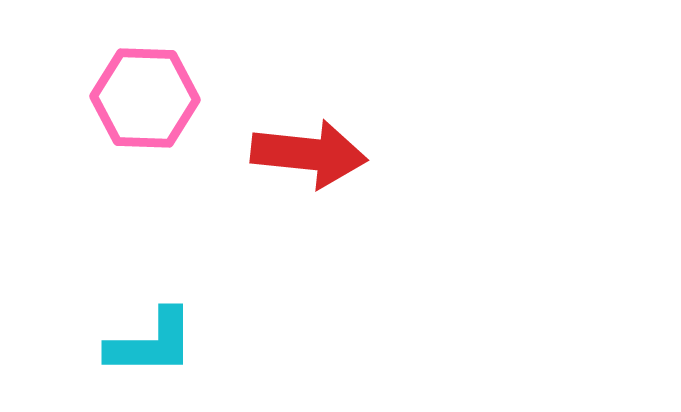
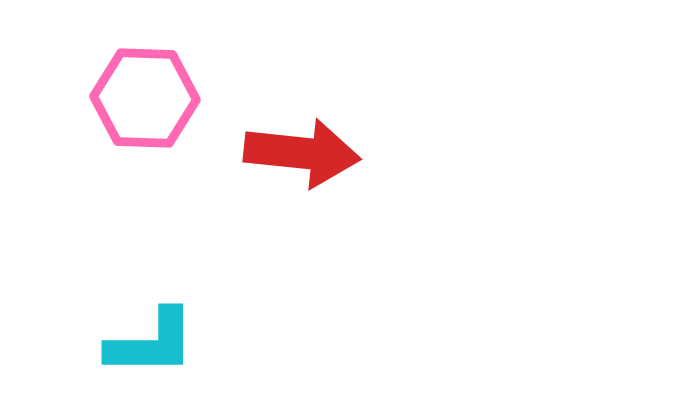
red arrow: moved 7 px left, 1 px up
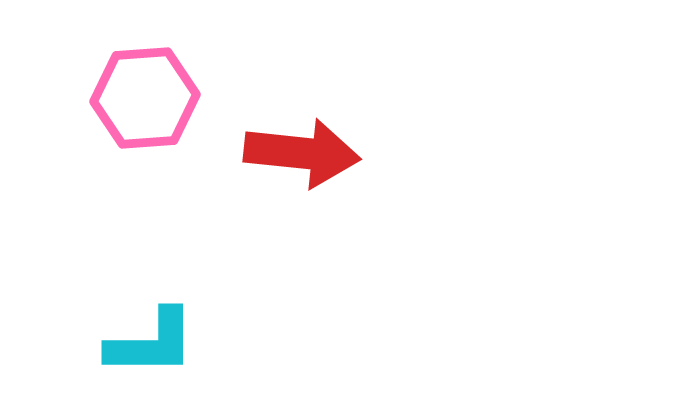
pink hexagon: rotated 6 degrees counterclockwise
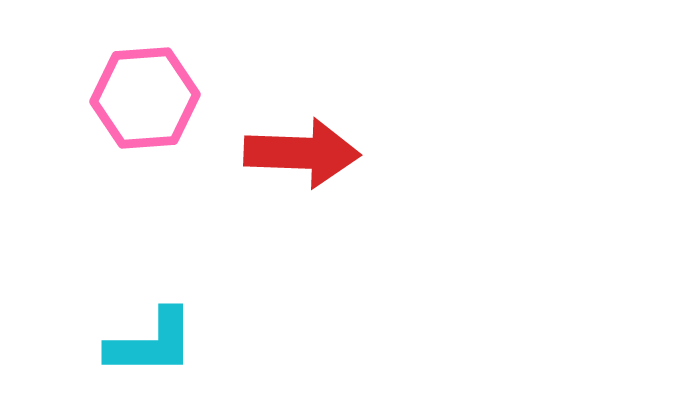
red arrow: rotated 4 degrees counterclockwise
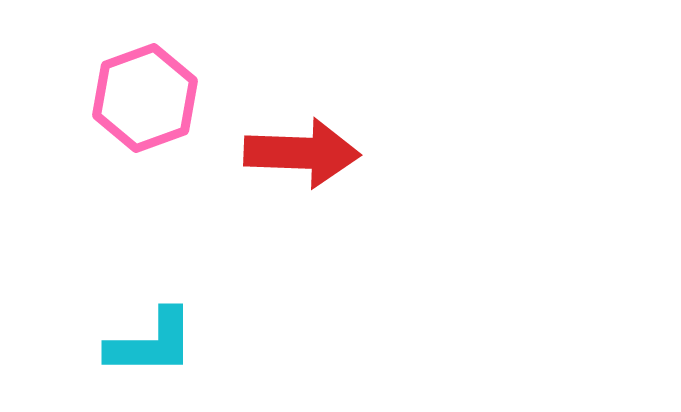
pink hexagon: rotated 16 degrees counterclockwise
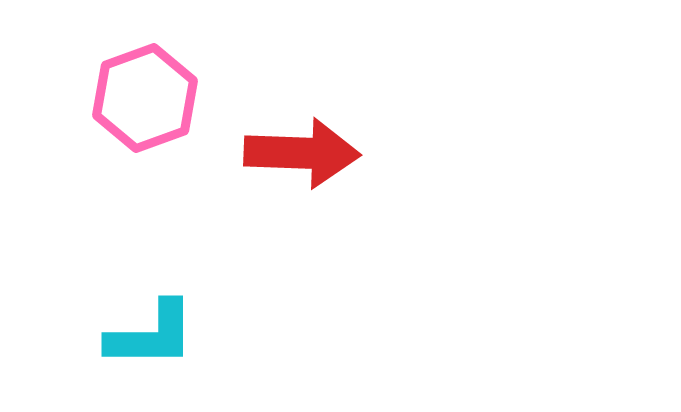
cyan L-shape: moved 8 px up
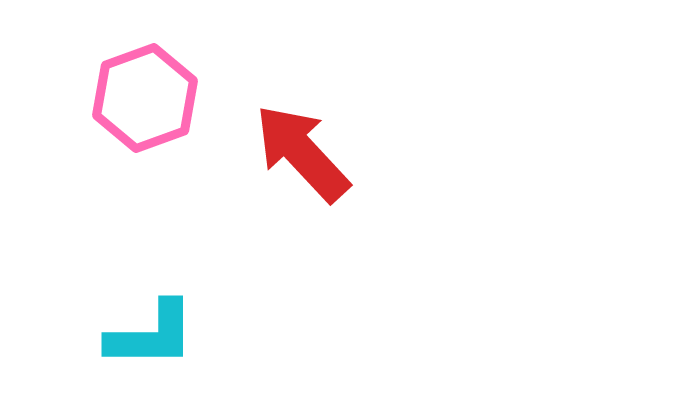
red arrow: rotated 135 degrees counterclockwise
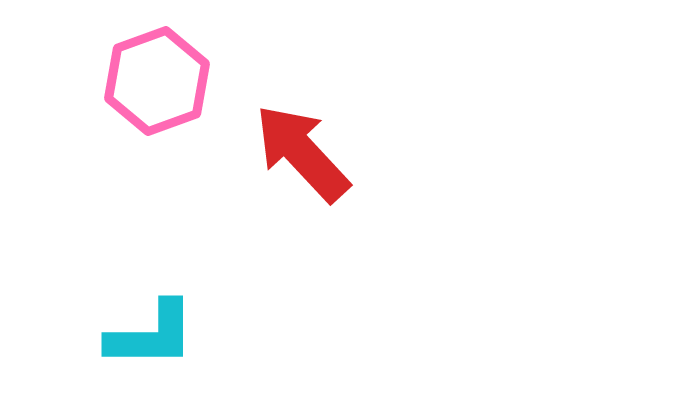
pink hexagon: moved 12 px right, 17 px up
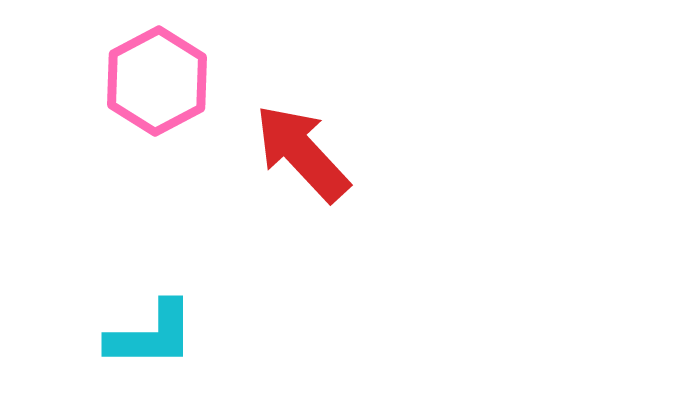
pink hexagon: rotated 8 degrees counterclockwise
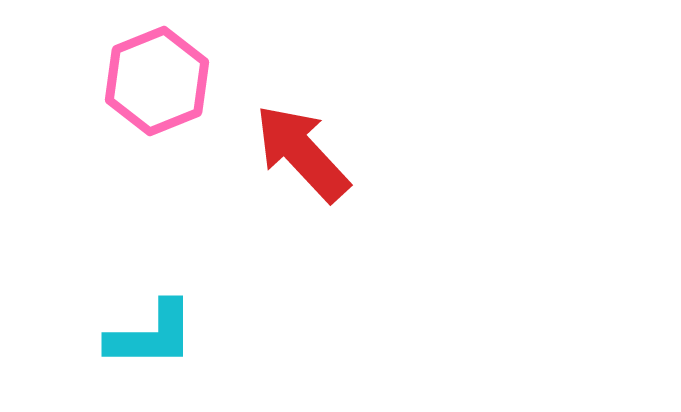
pink hexagon: rotated 6 degrees clockwise
